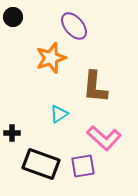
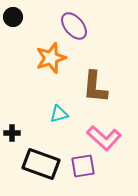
cyan triangle: rotated 18 degrees clockwise
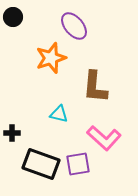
cyan triangle: rotated 30 degrees clockwise
purple square: moved 5 px left, 2 px up
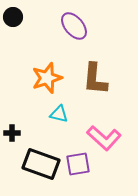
orange star: moved 4 px left, 20 px down
brown L-shape: moved 8 px up
